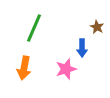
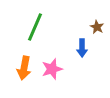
green line: moved 1 px right, 1 px up
pink star: moved 14 px left
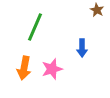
brown star: moved 17 px up
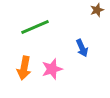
brown star: rotated 24 degrees clockwise
green line: rotated 44 degrees clockwise
blue arrow: rotated 24 degrees counterclockwise
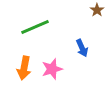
brown star: rotated 16 degrees counterclockwise
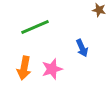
brown star: moved 2 px right; rotated 24 degrees counterclockwise
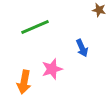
orange arrow: moved 14 px down
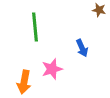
green line: rotated 72 degrees counterclockwise
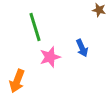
green line: rotated 12 degrees counterclockwise
pink star: moved 2 px left, 12 px up
orange arrow: moved 7 px left, 1 px up; rotated 10 degrees clockwise
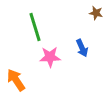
brown star: moved 3 px left, 3 px down
pink star: rotated 15 degrees clockwise
orange arrow: moved 1 px left, 1 px up; rotated 125 degrees clockwise
